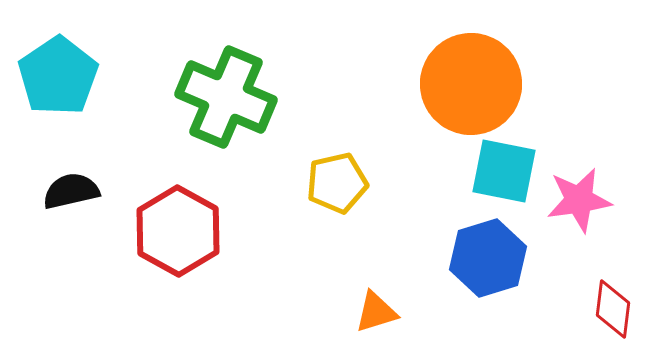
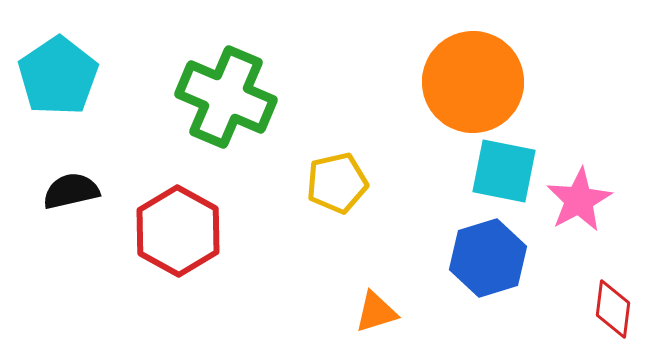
orange circle: moved 2 px right, 2 px up
pink star: rotated 20 degrees counterclockwise
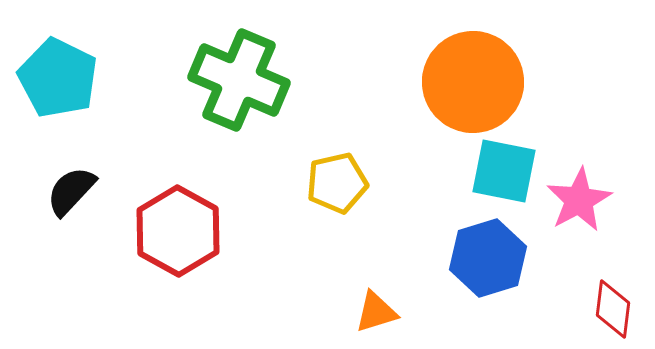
cyan pentagon: moved 2 px down; rotated 12 degrees counterclockwise
green cross: moved 13 px right, 17 px up
black semicircle: rotated 34 degrees counterclockwise
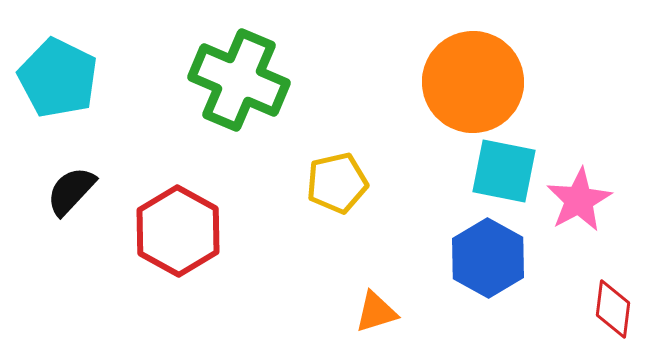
blue hexagon: rotated 14 degrees counterclockwise
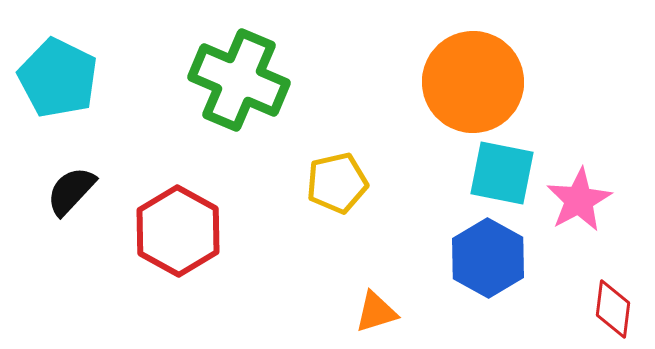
cyan square: moved 2 px left, 2 px down
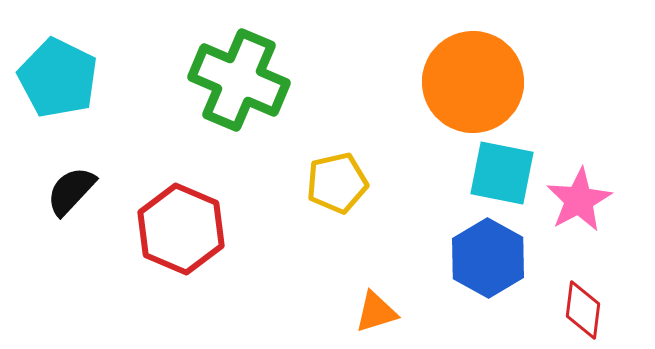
red hexagon: moved 3 px right, 2 px up; rotated 6 degrees counterclockwise
red diamond: moved 30 px left, 1 px down
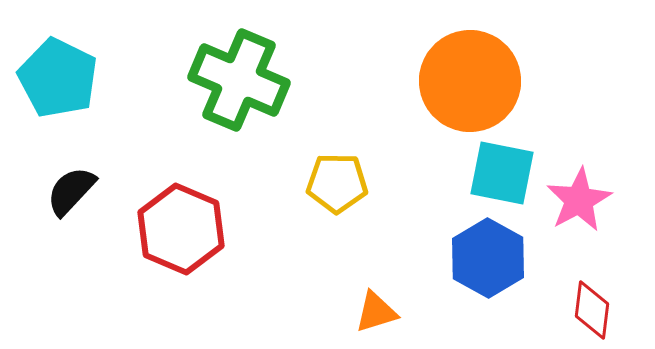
orange circle: moved 3 px left, 1 px up
yellow pentagon: rotated 14 degrees clockwise
red diamond: moved 9 px right
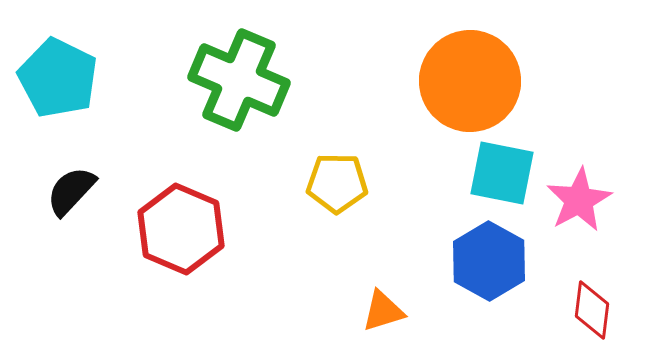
blue hexagon: moved 1 px right, 3 px down
orange triangle: moved 7 px right, 1 px up
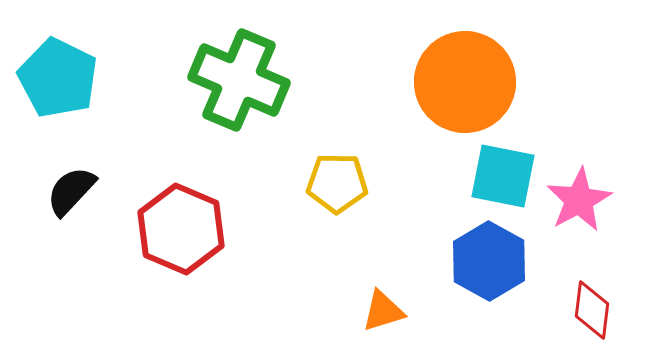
orange circle: moved 5 px left, 1 px down
cyan square: moved 1 px right, 3 px down
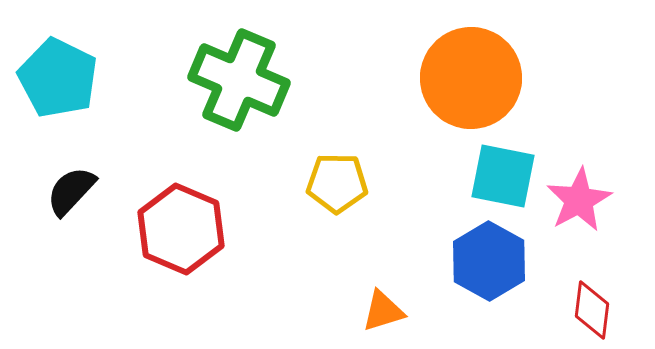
orange circle: moved 6 px right, 4 px up
